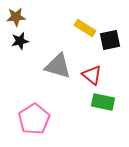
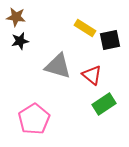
brown star: rotated 12 degrees clockwise
green rectangle: moved 1 px right, 2 px down; rotated 45 degrees counterclockwise
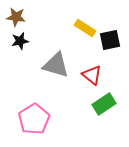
gray triangle: moved 2 px left, 1 px up
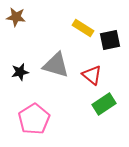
yellow rectangle: moved 2 px left
black star: moved 31 px down
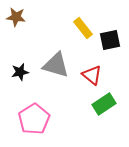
yellow rectangle: rotated 20 degrees clockwise
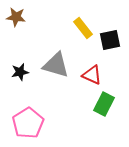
red triangle: rotated 15 degrees counterclockwise
green rectangle: rotated 30 degrees counterclockwise
pink pentagon: moved 6 px left, 4 px down
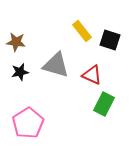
brown star: moved 25 px down
yellow rectangle: moved 1 px left, 3 px down
black square: rotated 30 degrees clockwise
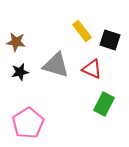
red triangle: moved 6 px up
